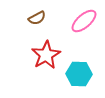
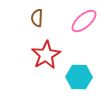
brown semicircle: rotated 120 degrees clockwise
cyan hexagon: moved 3 px down
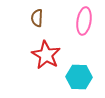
pink ellipse: rotated 40 degrees counterclockwise
red star: rotated 12 degrees counterclockwise
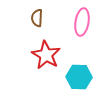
pink ellipse: moved 2 px left, 1 px down
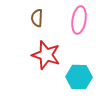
pink ellipse: moved 3 px left, 2 px up
red star: rotated 12 degrees counterclockwise
